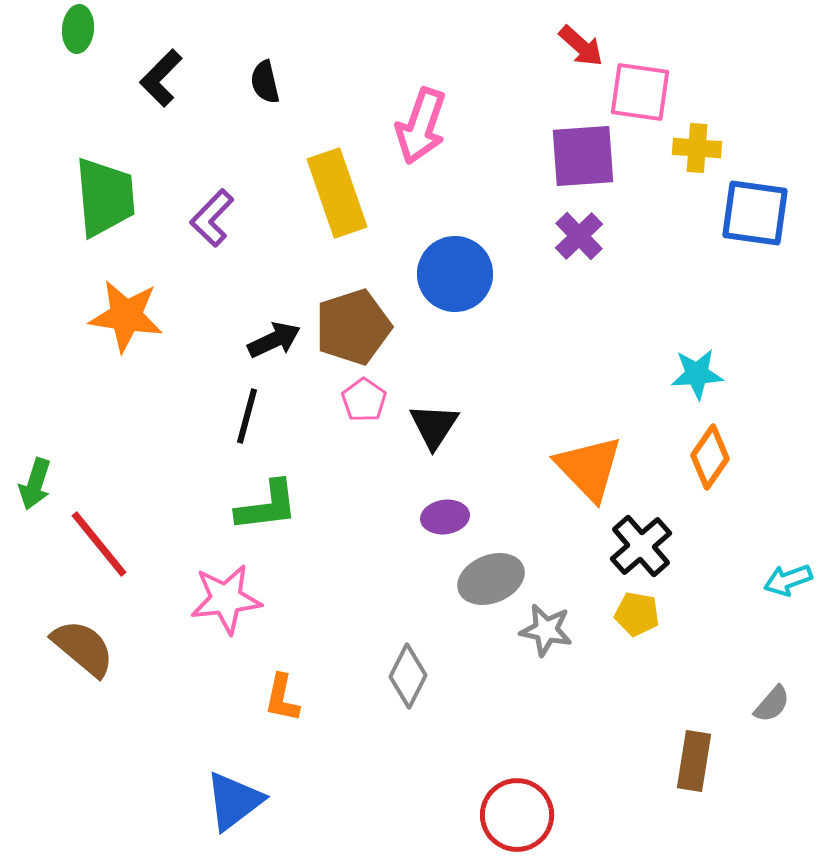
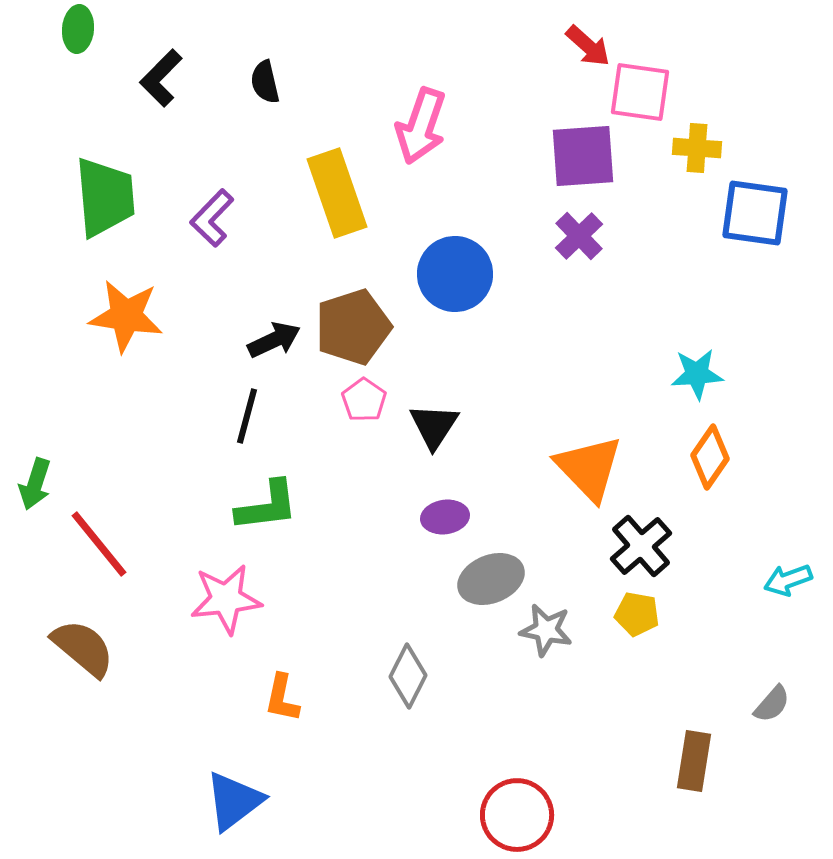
red arrow: moved 7 px right
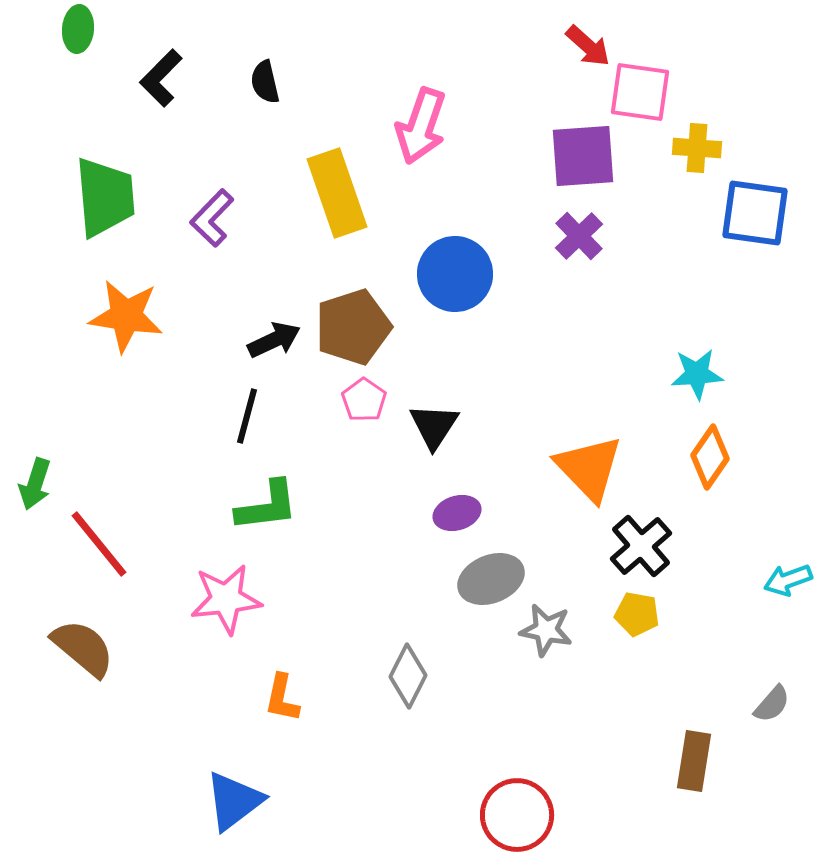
purple ellipse: moved 12 px right, 4 px up; rotated 9 degrees counterclockwise
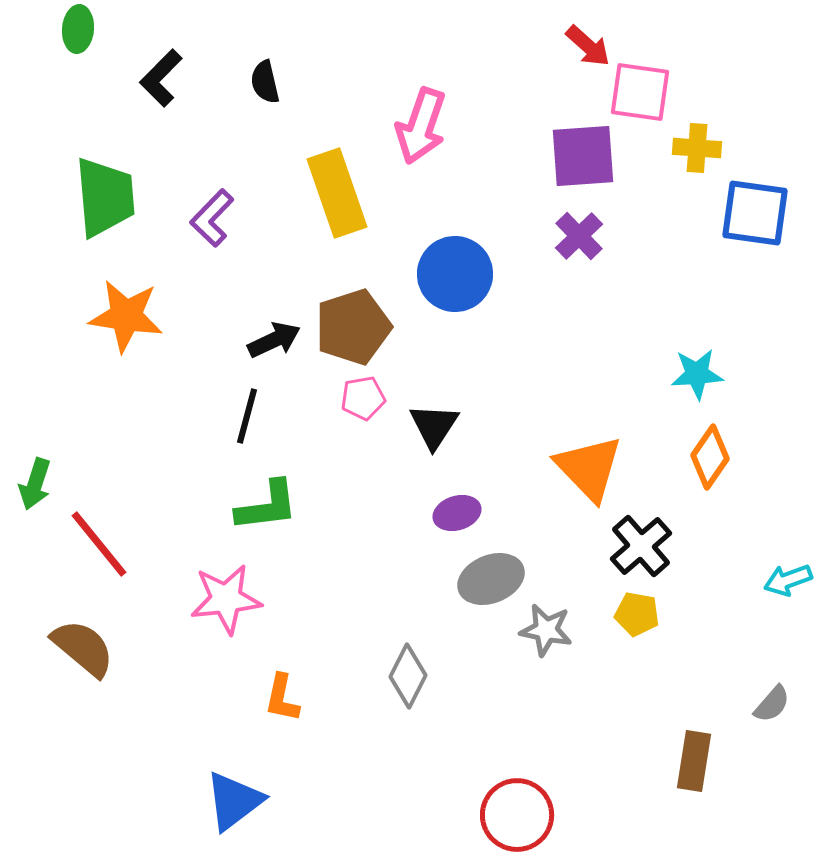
pink pentagon: moved 1 px left, 2 px up; rotated 27 degrees clockwise
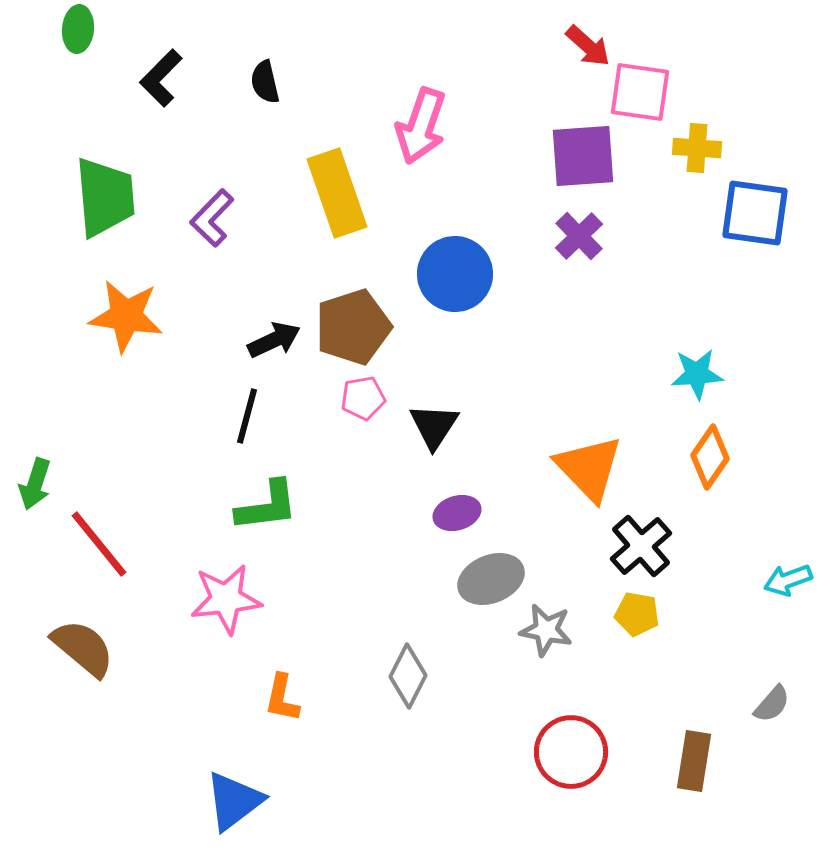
red circle: moved 54 px right, 63 px up
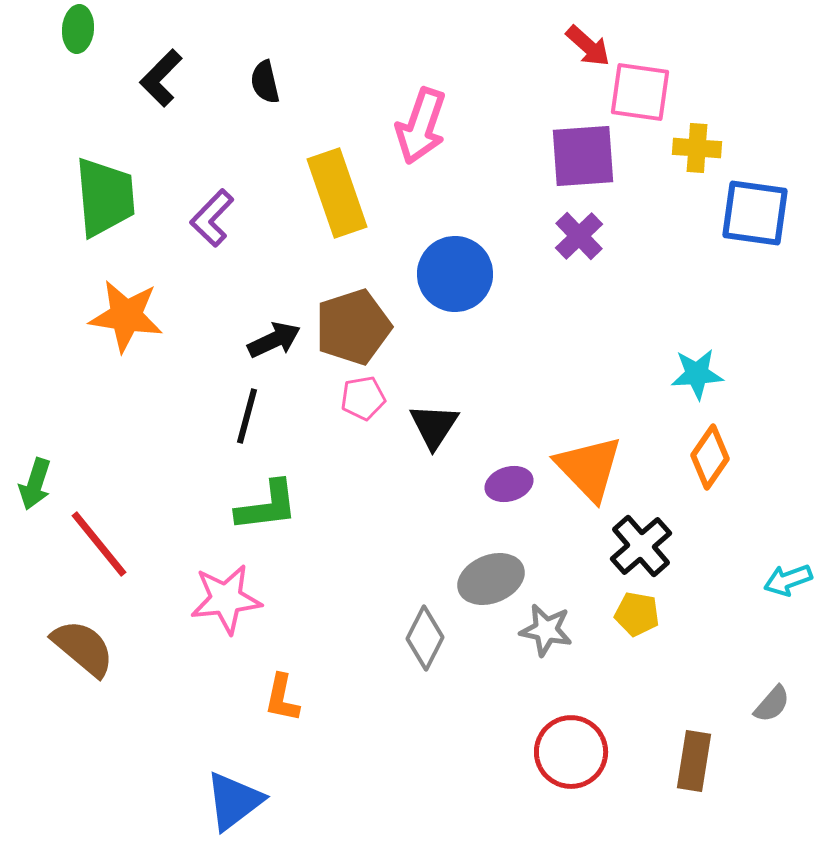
purple ellipse: moved 52 px right, 29 px up
gray diamond: moved 17 px right, 38 px up
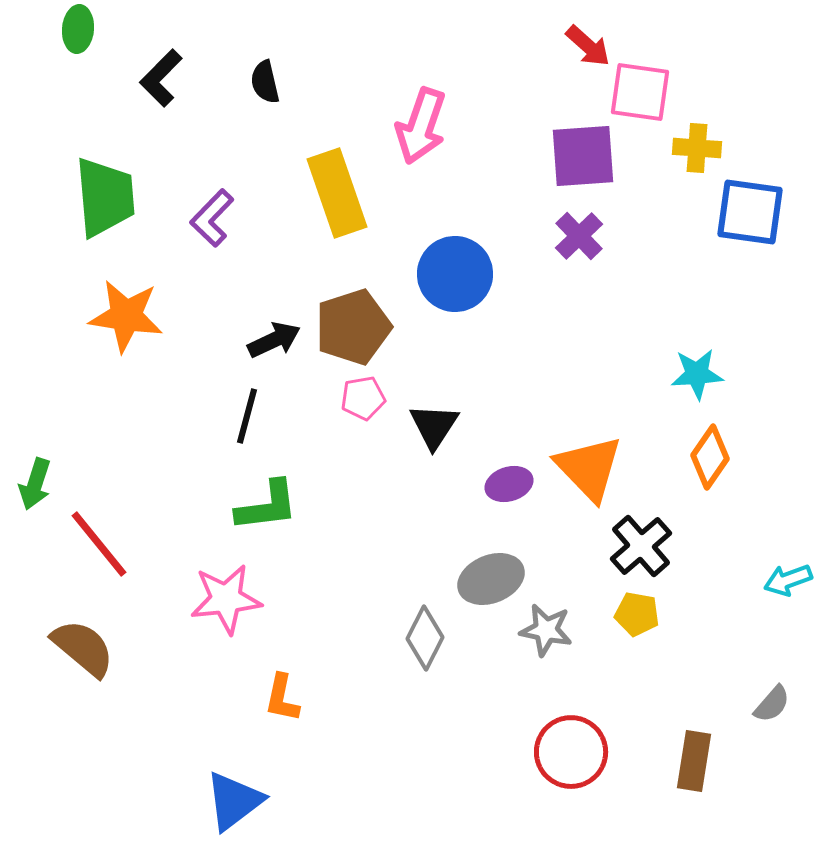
blue square: moved 5 px left, 1 px up
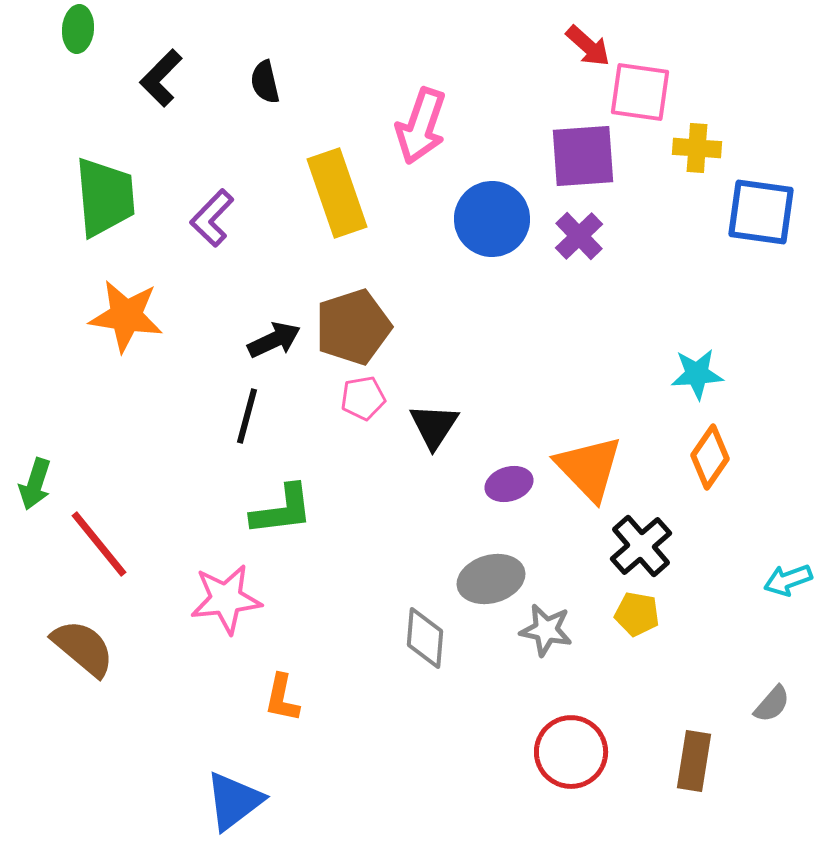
blue square: moved 11 px right
blue circle: moved 37 px right, 55 px up
green L-shape: moved 15 px right, 4 px down
gray ellipse: rotated 6 degrees clockwise
gray diamond: rotated 22 degrees counterclockwise
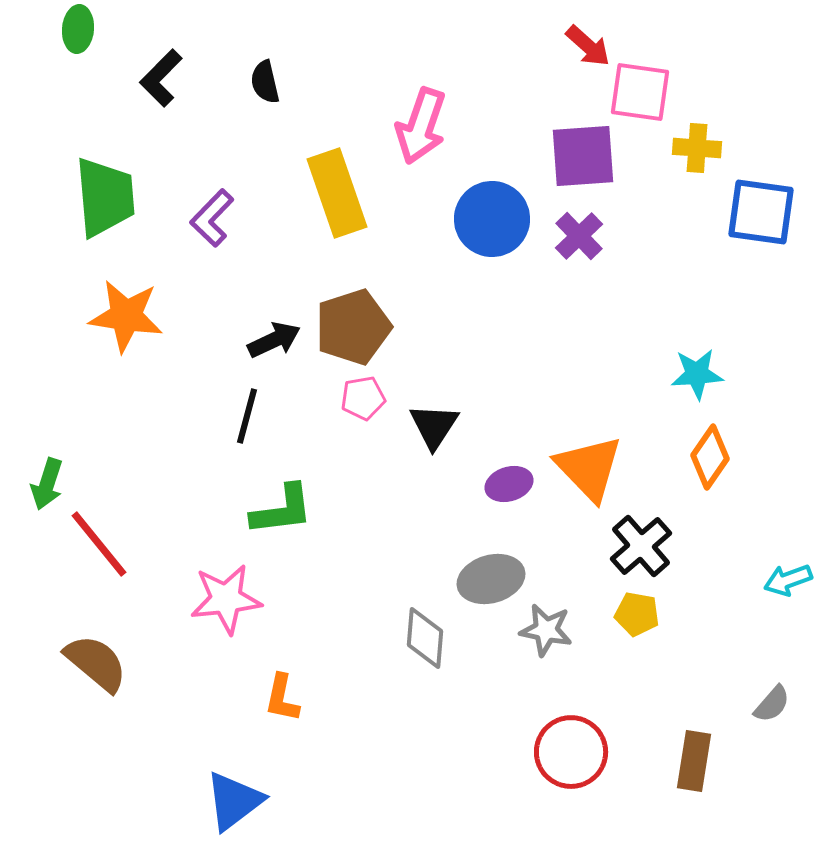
green arrow: moved 12 px right
brown semicircle: moved 13 px right, 15 px down
